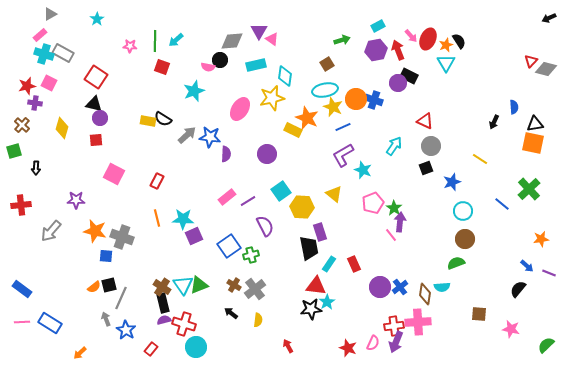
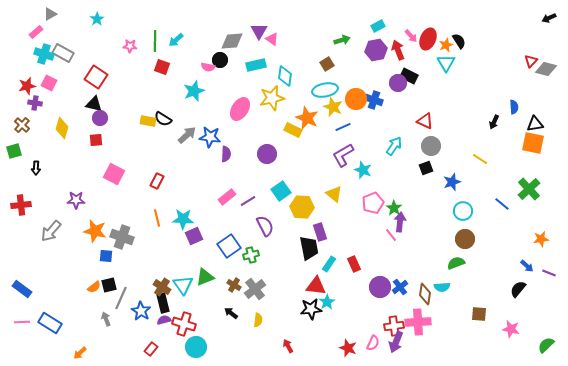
pink rectangle at (40, 35): moved 4 px left, 3 px up
green triangle at (199, 285): moved 6 px right, 8 px up
blue star at (126, 330): moved 15 px right, 19 px up
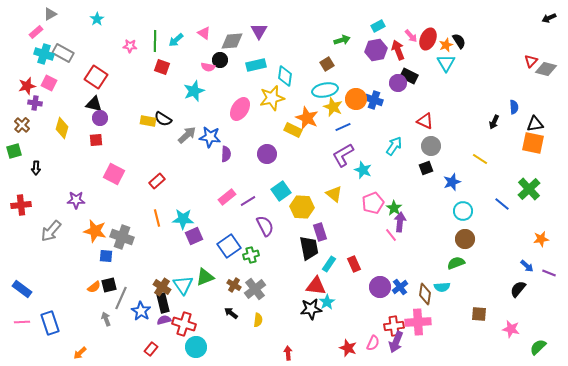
pink triangle at (272, 39): moved 68 px left, 6 px up
red rectangle at (157, 181): rotated 21 degrees clockwise
blue rectangle at (50, 323): rotated 40 degrees clockwise
green semicircle at (546, 345): moved 8 px left, 2 px down
red arrow at (288, 346): moved 7 px down; rotated 24 degrees clockwise
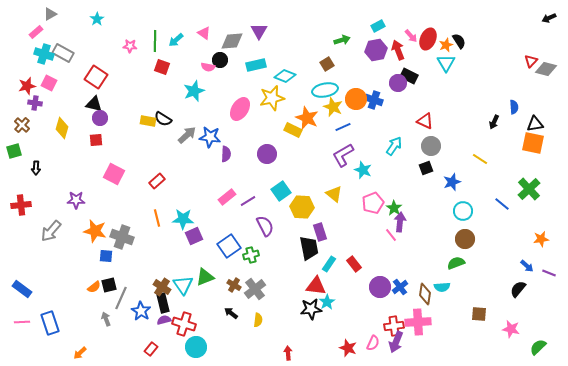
cyan diamond at (285, 76): rotated 75 degrees counterclockwise
red rectangle at (354, 264): rotated 14 degrees counterclockwise
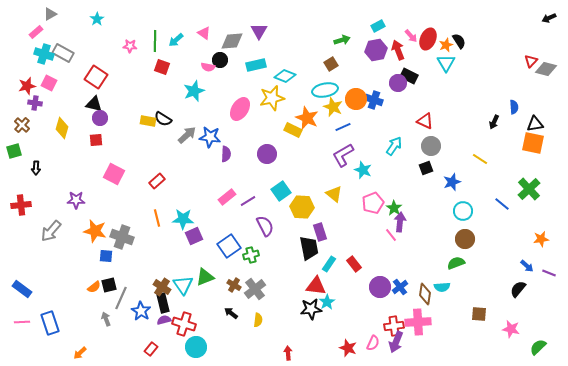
brown square at (327, 64): moved 4 px right
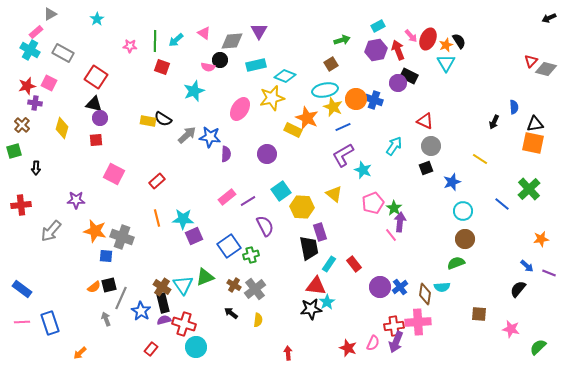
cyan cross at (44, 54): moved 14 px left, 4 px up; rotated 12 degrees clockwise
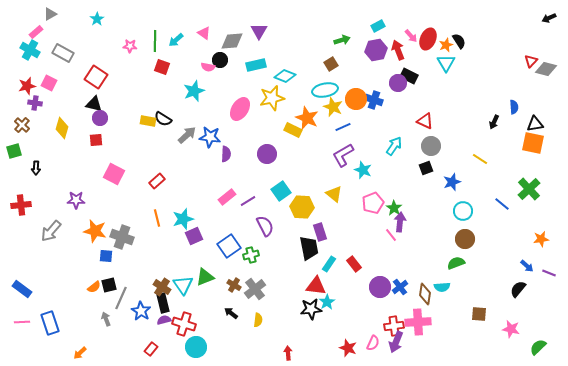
cyan star at (183, 219): rotated 20 degrees counterclockwise
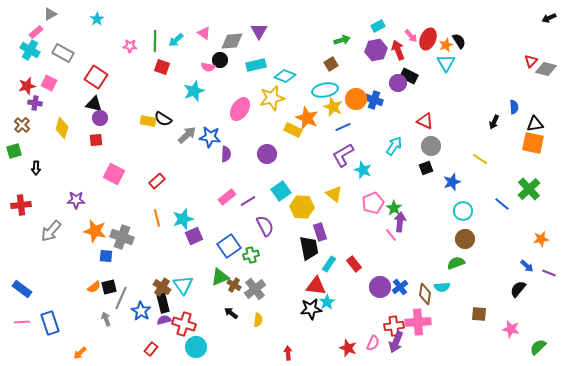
green triangle at (205, 277): moved 15 px right
black square at (109, 285): moved 2 px down
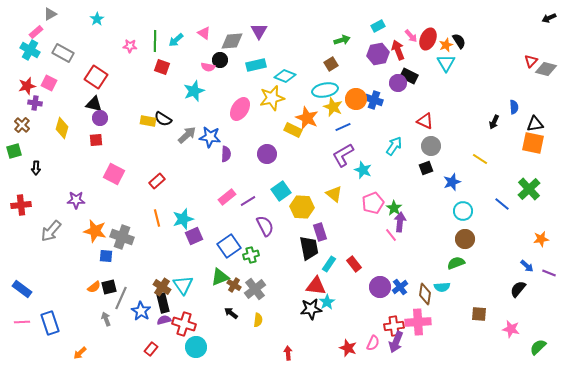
purple hexagon at (376, 50): moved 2 px right, 4 px down
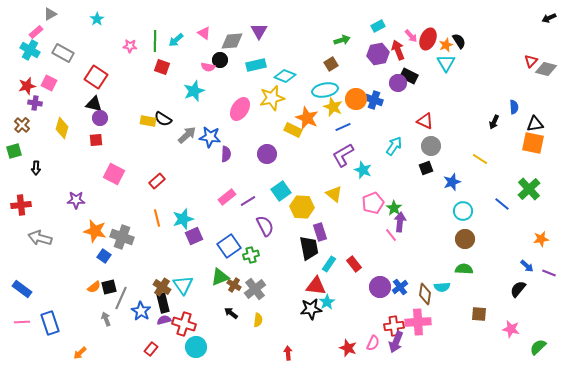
gray arrow at (51, 231): moved 11 px left, 7 px down; rotated 65 degrees clockwise
blue square at (106, 256): moved 2 px left; rotated 32 degrees clockwise
green semicircle at (456, 263): moved 8 px right, 6 px down; rotated 24 degrees clockwise
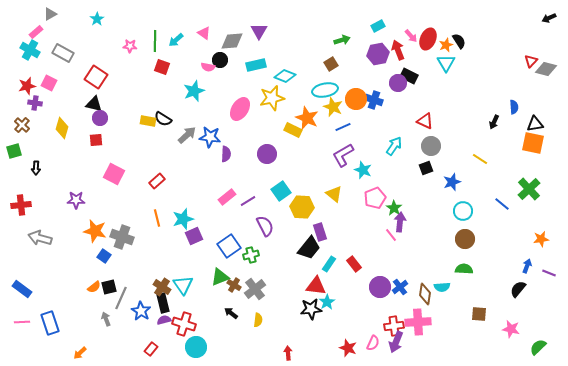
pink pentagon at (373, 203): moved 2 px right, 5 px up
black trapezoid at (309, 248): rotated 50 degrees clockwise
blue arrow at (527, 266): rotated 112 degrees counterclockwise
